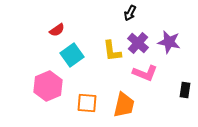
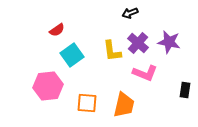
black arrow: rotated 42 degrees clockwise
pink hexagon: rotated 16 degrees clockwise
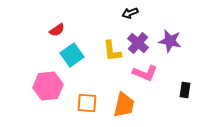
purple star: moved 1 px right, 1 px up
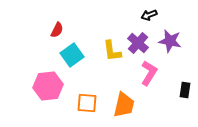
black arrow: moved 19 px right, 2 px down
red semicircle: rotated 28 degrees counterclockwise
pink L-shape: moved 4 px right; rotated 80 degrees counterclockwise
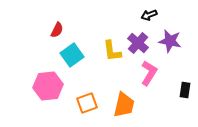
orange square: rotated 25 degrees counterclockwise
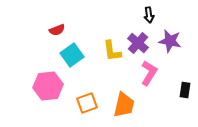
black arrow: rotated 77 degrees counterclockwise
red semicircle: rotated 42 degrees clockwise
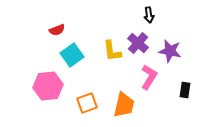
purple star: moved 10 px down
pink L-shape: moved 4 px down
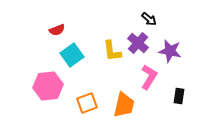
black arrow: moved 4 px down; rotated 42 degrees counterclockwise
black rectangle: moved 6 px left, 6 px down
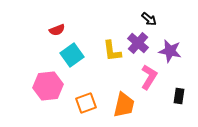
orange square: moved 1 px left
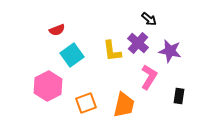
pink hexagon: rotated 20 degrees counterclockwise
